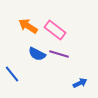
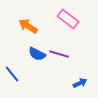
pink rectangle: moved 13 px right, 11 px up
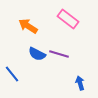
blue arrow: rotated 80 degrees counterclockwise
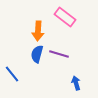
pink rectangle: moved 3 px left, 2 px up
orange arrow: moved 10 px right, 5 px down; rotated 120 degrees counterclockwise
blue semicircle: rotated 78 degrees clockwise
blue arrow: moved 4 px left
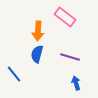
purple line: moved 11 px right, 3 px down
blue line: moved 2 px right
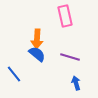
pink rectangle: moved 1 px up; rotated 40 degrees clockwise
orange arrow: moved 1 px left, 8 px down
blue semicircle: rotated 114 degrees clockwise
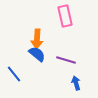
purple line: moved 4 px left, 3 px down
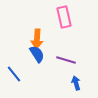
pink rectangle: moved 1 px left, 1 px down
blue semicircle: rotated 18 degrees clockwise
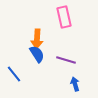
blue arrow: moved 1 px left, 1 px down
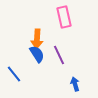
purple line: moved 7 px left, 5 px up; rotated 48 degrees clockwise
